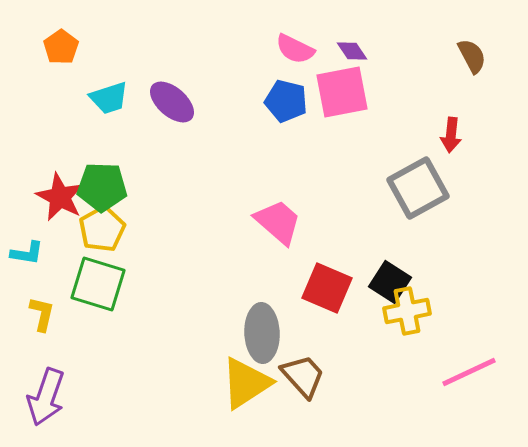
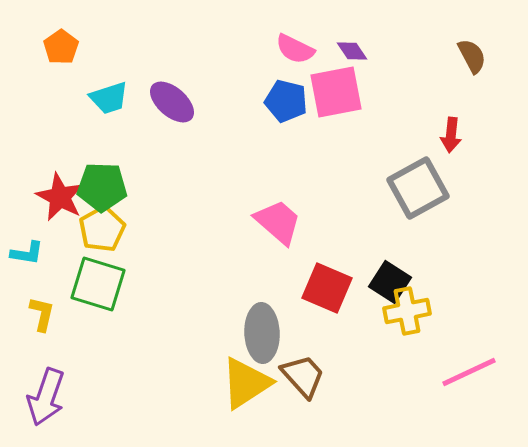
pink square: moved 6 px left
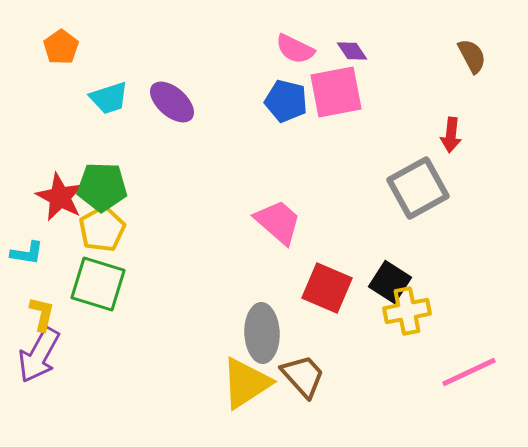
purple arrow: moved 7 px left, 42 px up; rotated 10 degrees clockwise
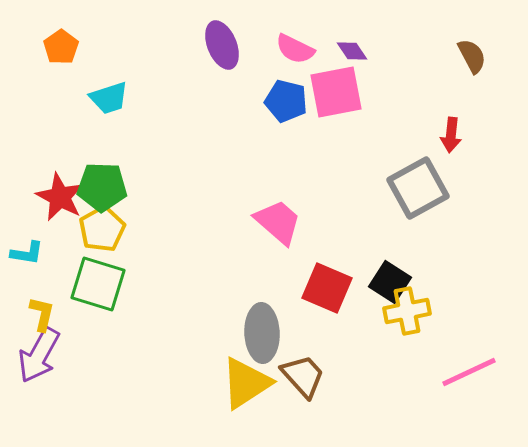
purple ellipse: moved 50 px right, 57 px up; rotated 27 degrees clockwise
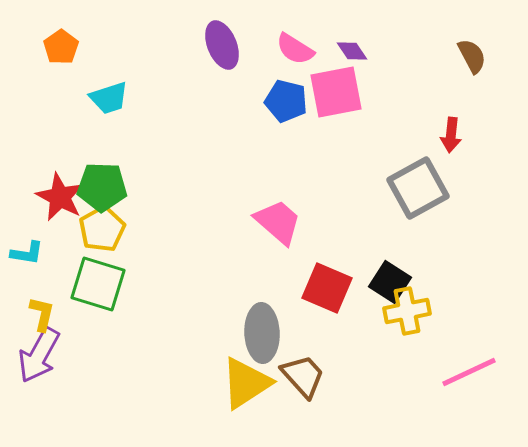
pink semicircle: rotated 6 degrees clockwise
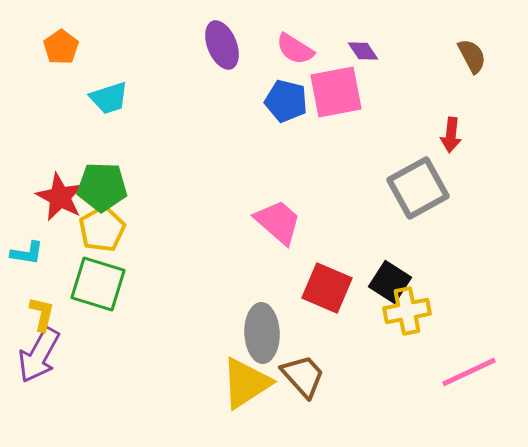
purple diamond: moved 11 px right
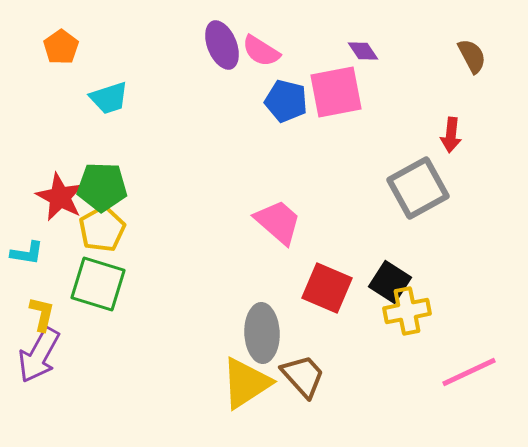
pink semicircle: moved 34 px left, 2 px down
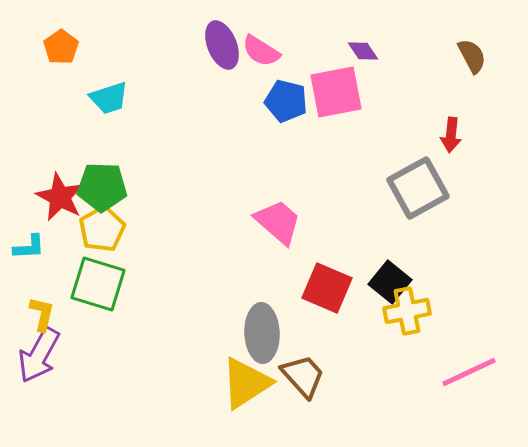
cyan L-shape: moved 2 px right, 6 px up; rotated 12 degrees counterclockwise
black square: rotated 6 degrees clockwise
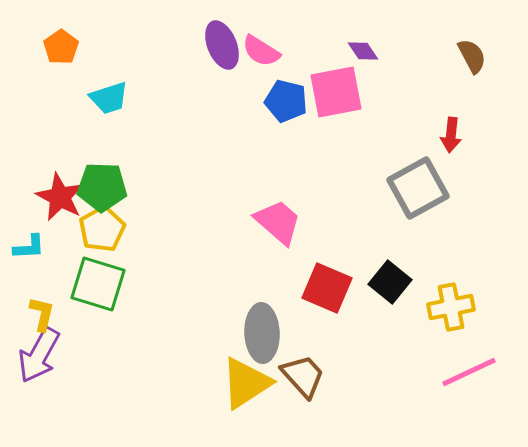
yellow cross: moved 44 px right, 4 px up
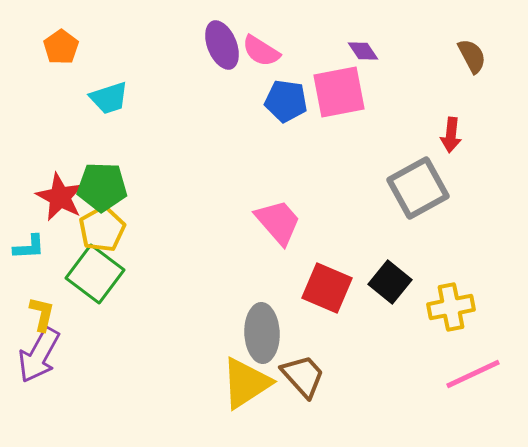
pink square: moved 3 px right
blue pentagon: rotated 6 degrees counterclockwise
pink trapezoid: rotated 8 degrees clockwise
green square: moved 3 px left, 10 px up; rotated 20 degrees clockwise
pink line: moved 4 px right, 2 px down
